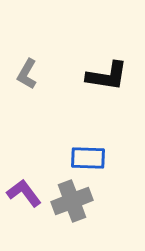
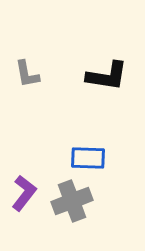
gray L-shape: rotated 40 degrees counterclockwise
purple L-shape: rotated 75 degrees clockwise
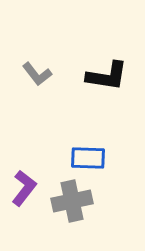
gray L-shape: moved 10 px right; rotated 28 degrees counterclockwise
purple L-shape: moved 5 px up
gray cross: rotated 9 degrees clockwise
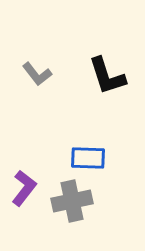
black L-shape: rotated 63 degrees clockwise
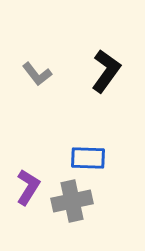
black L-shape: moved 1 px left, 5 px up; rotated 126 degrees counterclockwise
purple L-shape: moved 4 px right, 1 px up; rotated 6 degrees counterclockwise
